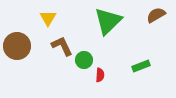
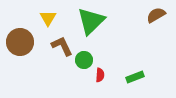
green triangle: moved 17 px left
brown circle: moved 3 px right, 4 px up
green rectangle: moved 6 px left, 11 px down
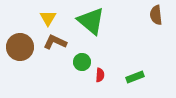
brown semicircle: rotated 66 degrees counterclockwise
green triangle: rotated 36 degrees counterclockwise
brown circle: moved 5 px down
brown L-shape: moved 7 px left, 4 px up; rotated 40 degrees counterclockwise
green circle: moved 2 px left, 2 px down
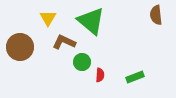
brown L-shape: moved 9 px right
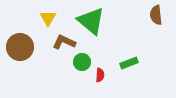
green rectangle: moved 6 px left, 14 px up
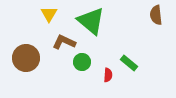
yellow triangle: moved 1 px right, 4 px up
brown circle: moved 6 px right, 11 px down
green rectangle: rotated 60 degrees clockwise
red semicircle: moved 8 px right
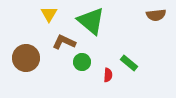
brown semicircle: rotated 90 degrees counterclockwise
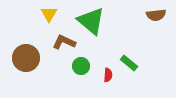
green circle: moved 1 px left, 4 px down
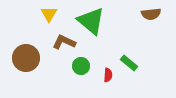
brown semicircle: moved 5 px left, 1 px up
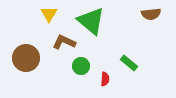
red semicircle: moved 3 px left, 4 px down
